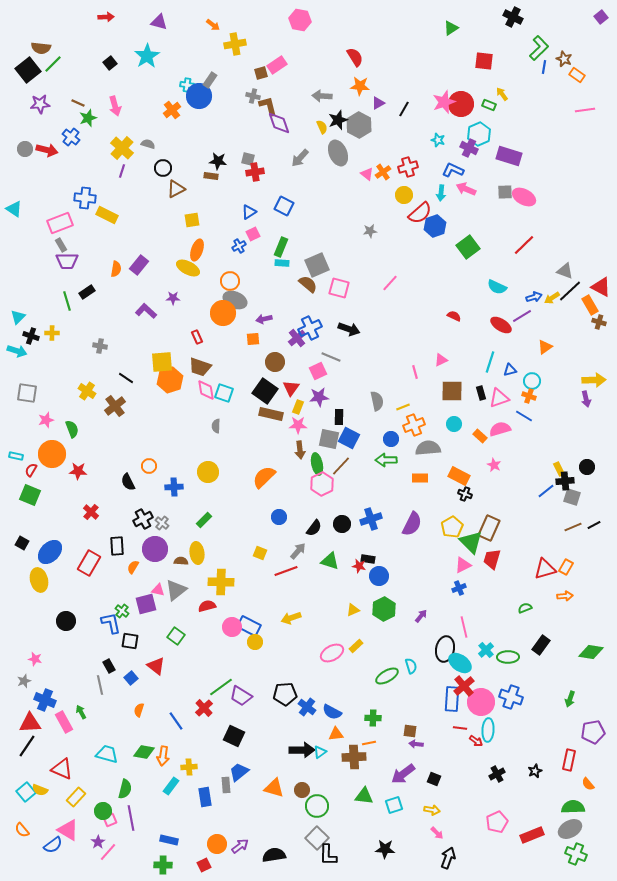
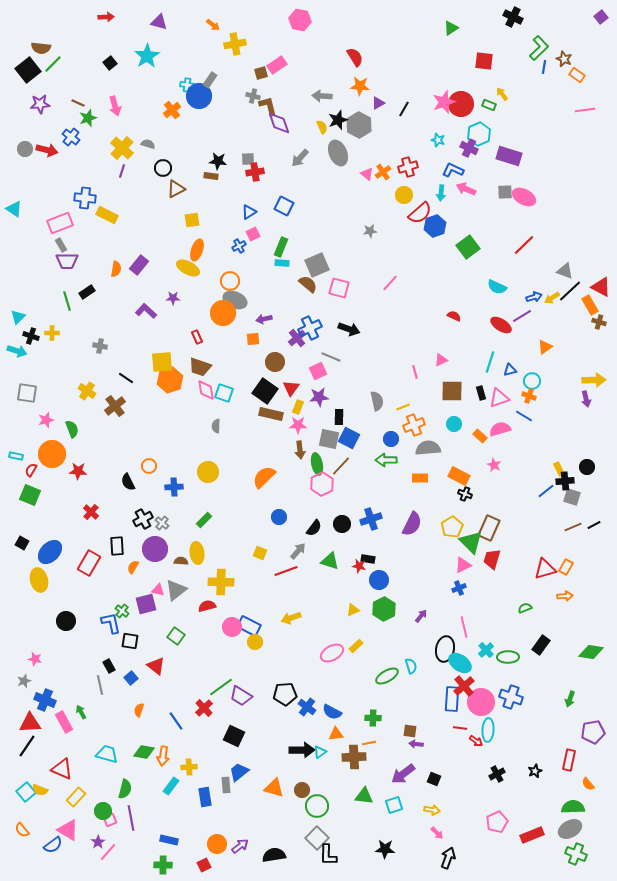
gray square at (248, 159): rotated 16 degrees counterclockwise
blue circle at (379, 576): moved 4 px down
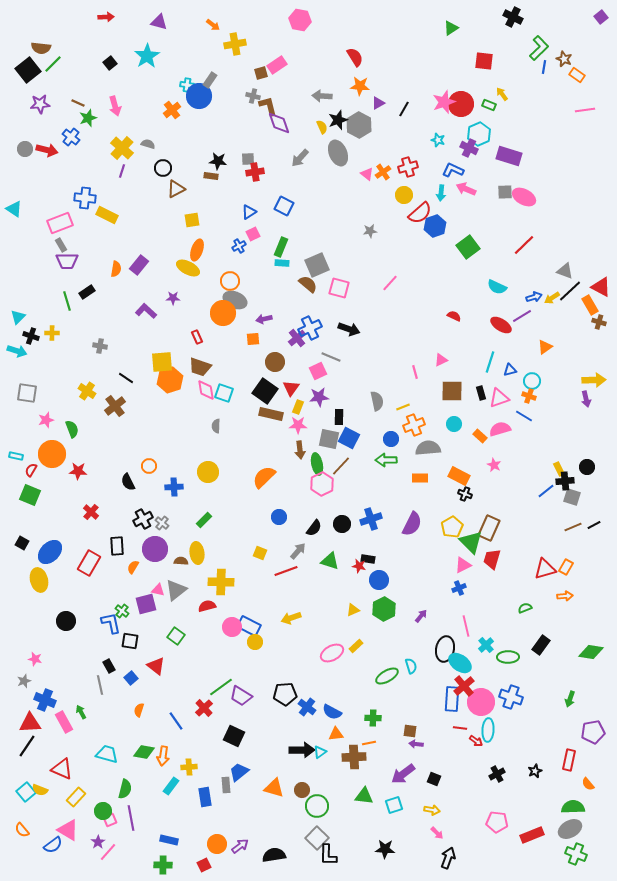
pink line at (464, 627): moved 2 px right, 1 px up
cyan cross at (486, 650): moved 5 px up
pink pentagon at (497, 822): rotated 30 degrees clockwise
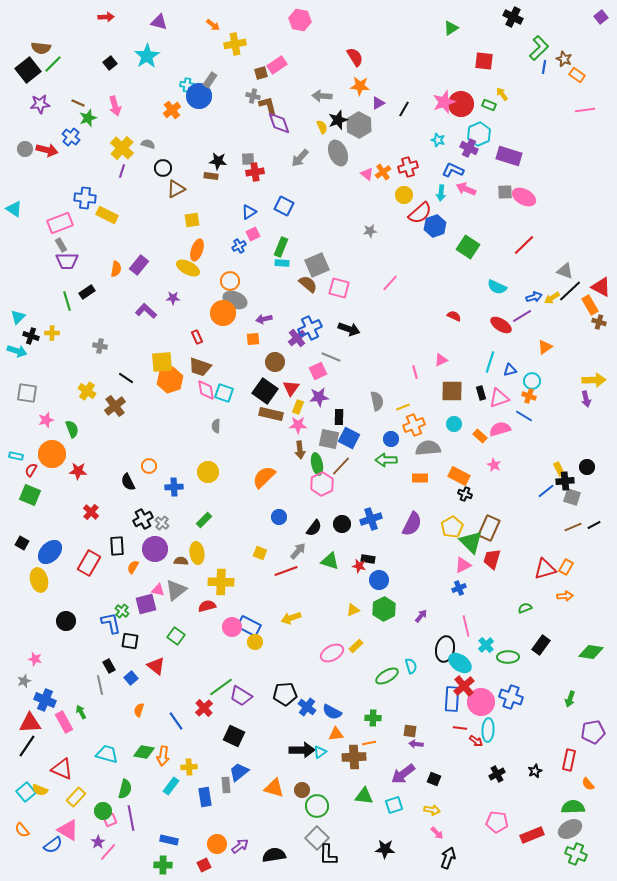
green square at (468, 247): rotated 20 degrees counterclockwise
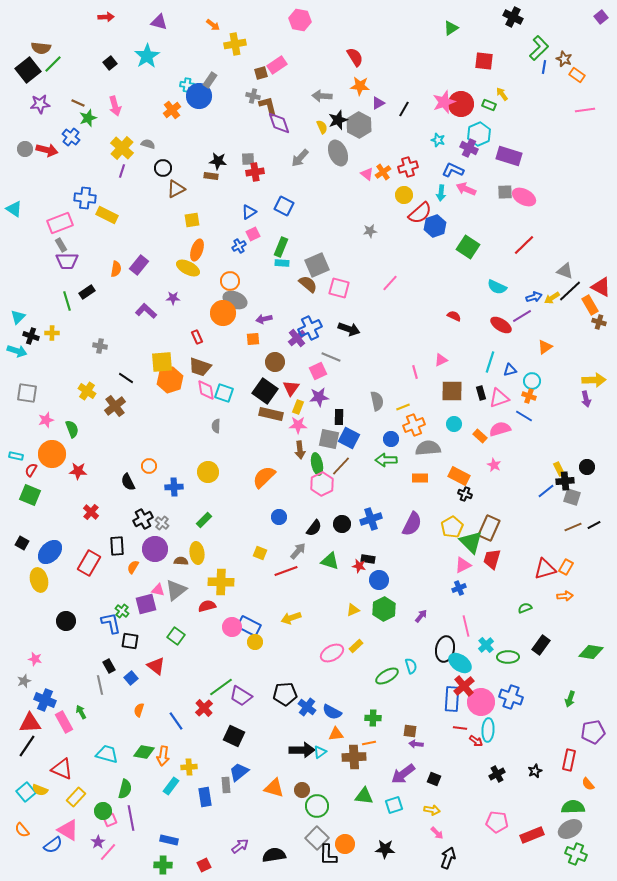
orange circle at (217, 844): moved 128 px right
